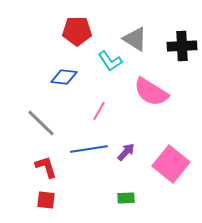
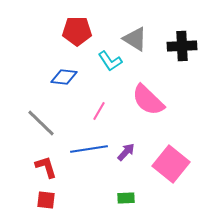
pink semicircle: moved 3 px left, 8 px down; rotated 12 degrees clockwise
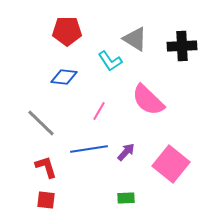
red pentagon: moved 10 px left
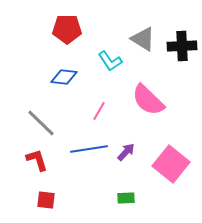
red pentagon: moved 2 px up
gray triangle: moved 8 px right
red L-shape: moved 9 px left, 7 px up
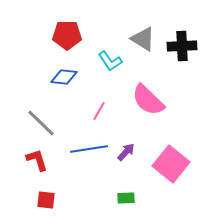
red pentagon: moved 6 px down
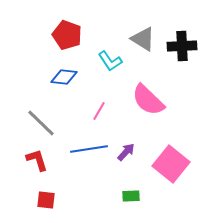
red pentagon: rotated 20 degrees clockwise
green rectangle: moved 5 px right, 2 px up
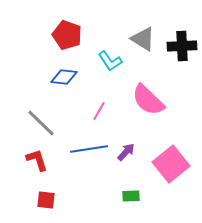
pink square: rotated 12 degrees clockwise
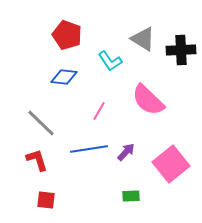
black cross: moved 1 px left, 4 px down
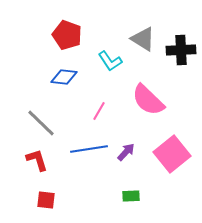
pink square: moved 1 px right, 10 px up
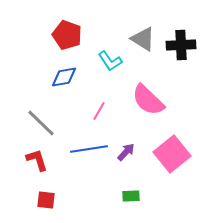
black cross: moved 5 px up
blue diamond: rotated 16 degrees counterclockwise
